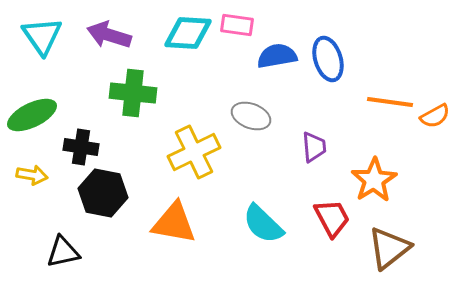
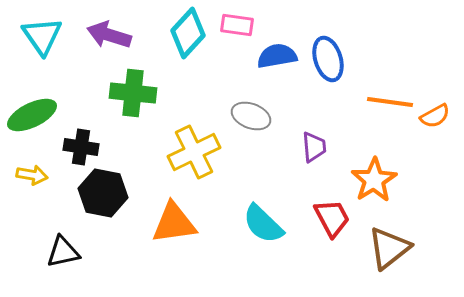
cyan diamond: rotated 51 degrees counterclockwise
orange triangle: rotated 18 degrees counterclockwise
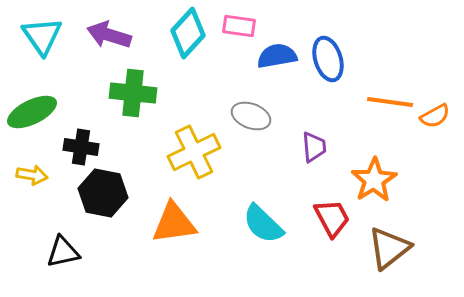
pink rectangle: moved 2 px right, 1 px down
green ellipse: moved 3 px up
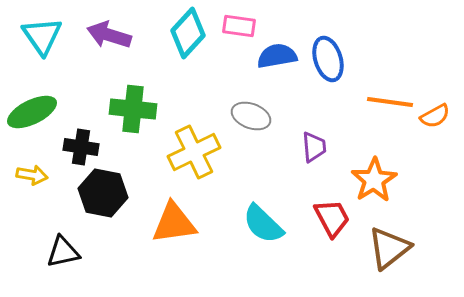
green cross: moved 16 px down
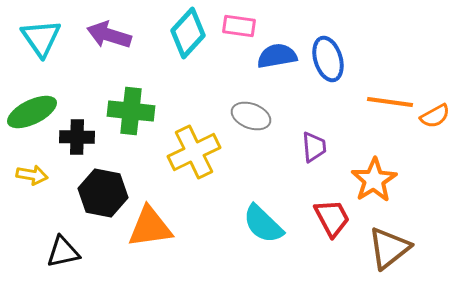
cyan triangle: moved 1 px left, 2 px down
green cross: moved 2 px left, 2 px down
black cross: moved 4 px left, 10 px up; rotated 8 degrees counterclockwise
orange triangle: moved 24 px left, 4 px down
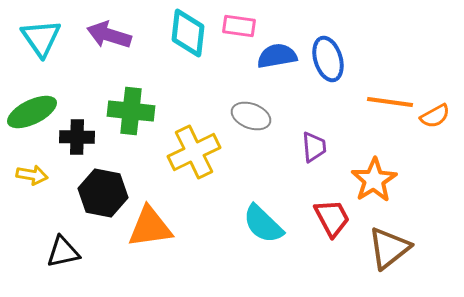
cyan diamond: rotated 36 degrees counterclockwise
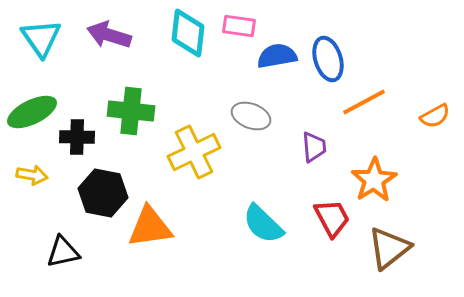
orange line: moved 26 px left; rotated 36 degrees counterclockwise
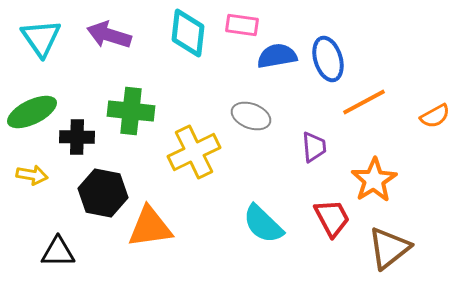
pink rectangle: moved 3 px right, 1 px up
black triangle: moved 5 px left; rotated 12 degrees clockwise
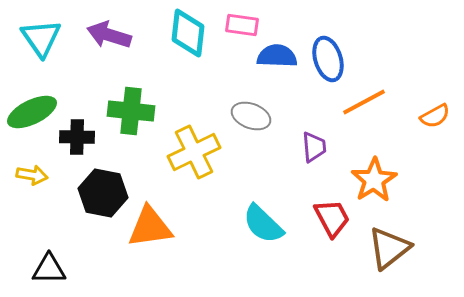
blue semicircle: rotated 12 degrees clockwise
black triangle: moved 9 px left, 17 px down
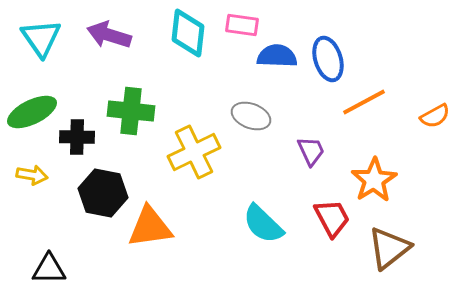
purple trapezoid: moved 3 px left, 4 px down; rotated 20 degrees counterclockwise
